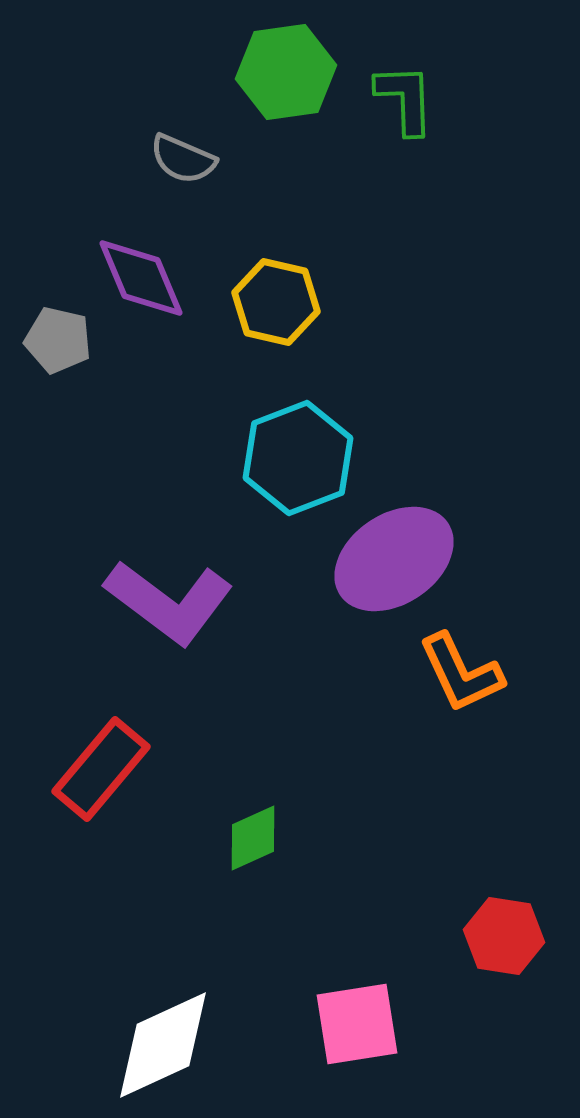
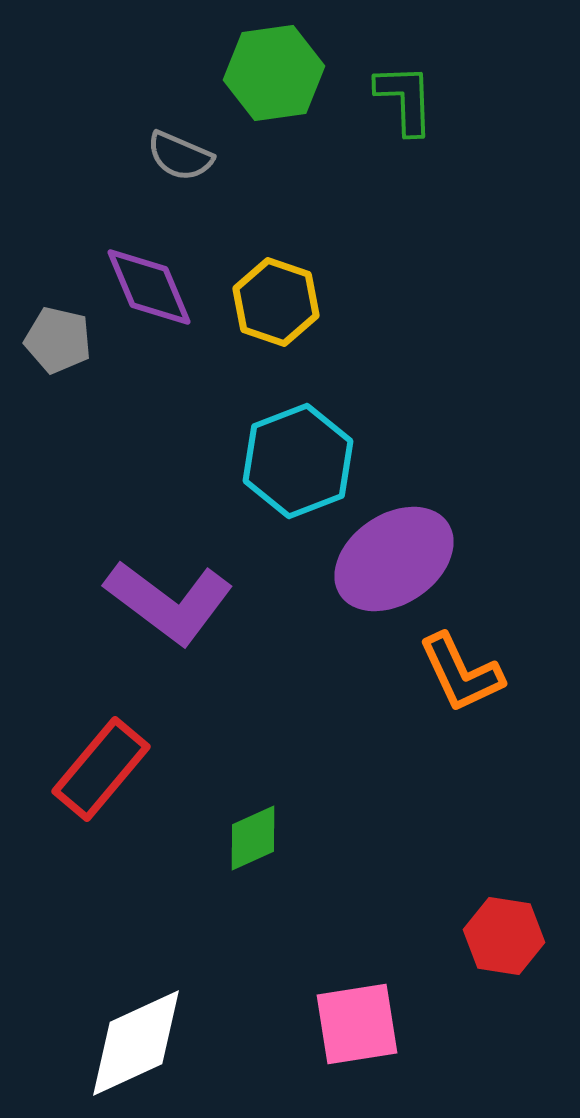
green hexagon: moved 12 px left, 1 px down
gray semicircle: moved 3 px left, 3 px up
purple diamond: moved 8 px right, 9 px down
yellow hexagon: rotated 6 degrees clockwise
cyan hexagon: moved 3 px down
white diamond: moved 27 px left, 2 px up
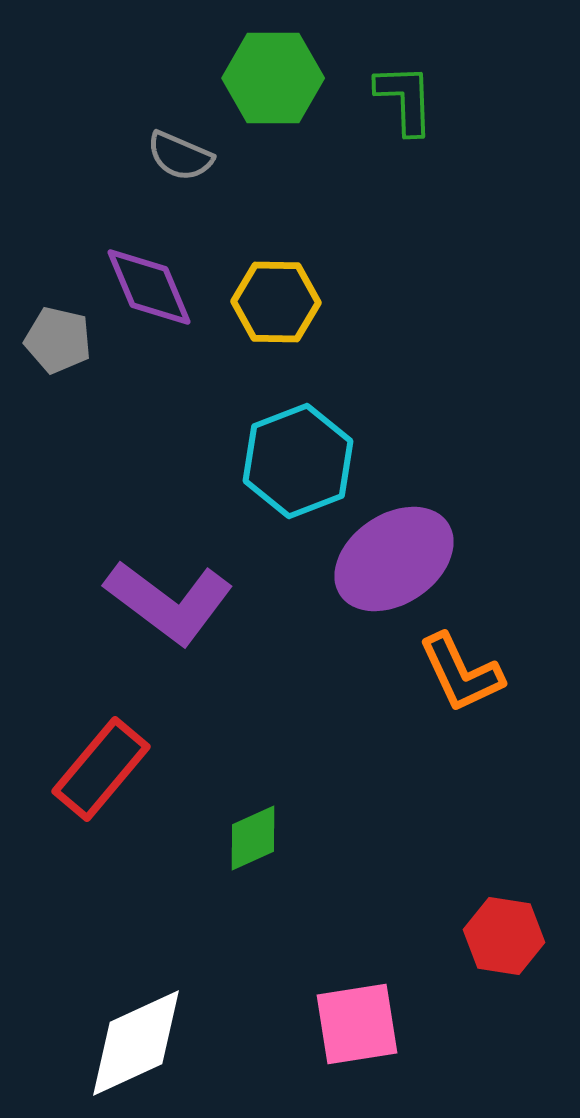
green hexagon: moved 1 px left, 5 px down; rotated 8 degrees clockwise
yellow hexagon: rotated 18 degrees counterclockwise
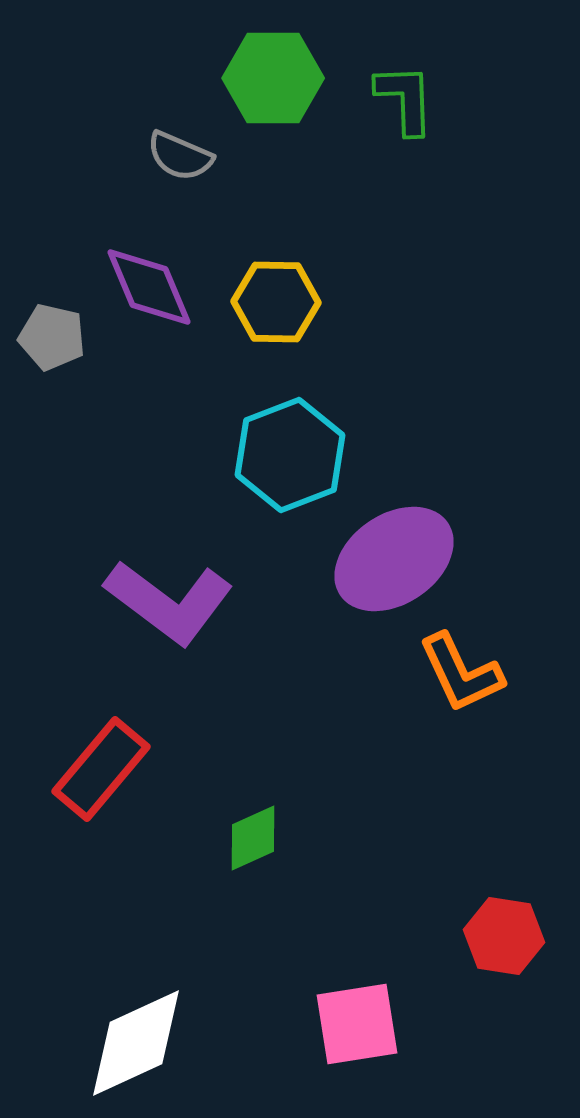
gray pentagon: moved 6 px left, 3 px up
cyan hexagon: moved 8 px left, 6 px up
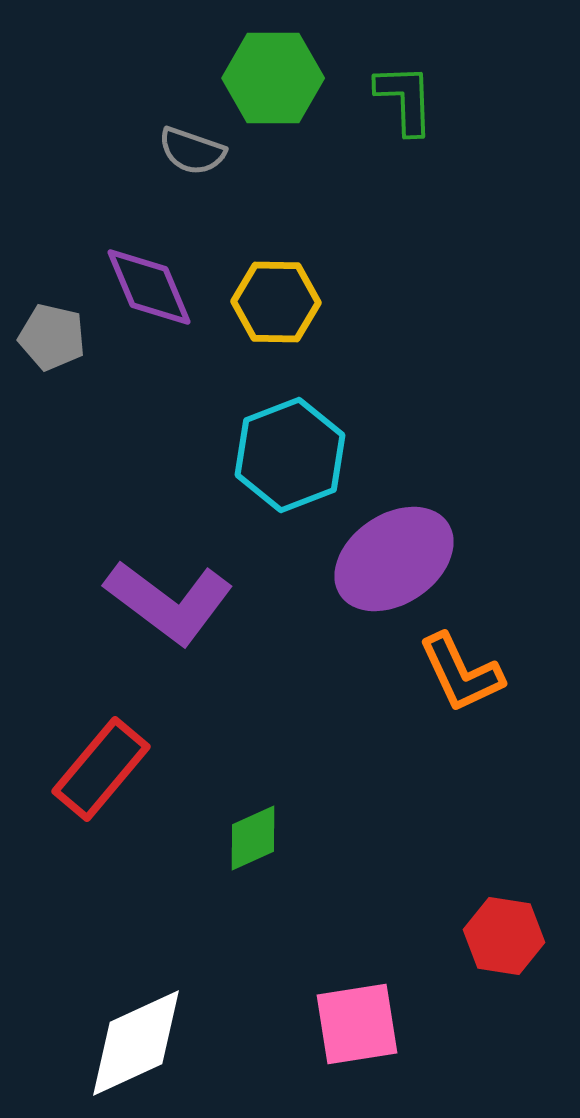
gray semicircle: moved 12 px right, 5 px up; rotated 4 degrees counterclockwise
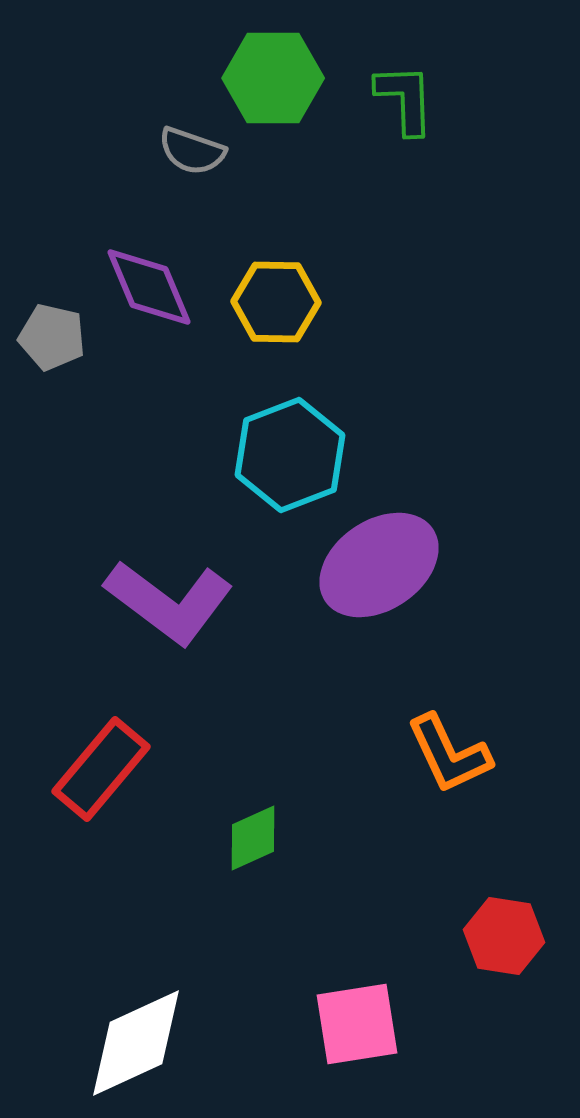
purple ellipse: moved 15 px left, 6 px down
orange L-shape: moved 12 px left, 81 px down
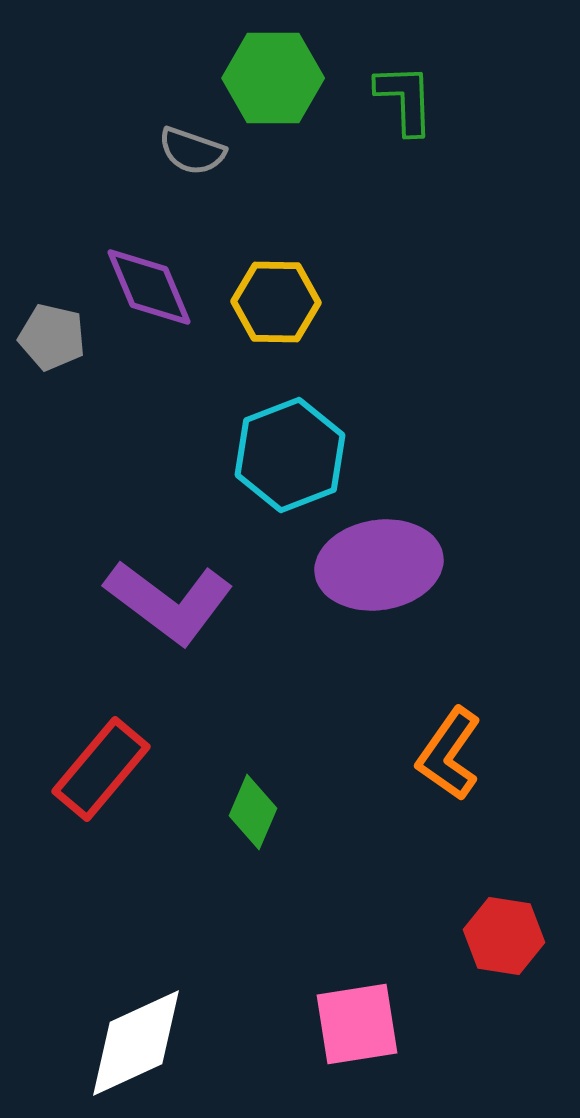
purple ellipse: rotated 25 degrees clockwise
orange L-shape: rotated 60 degrees clockwise
green diamond: moved 26 px up; rotated 42 degrees counterclockwise
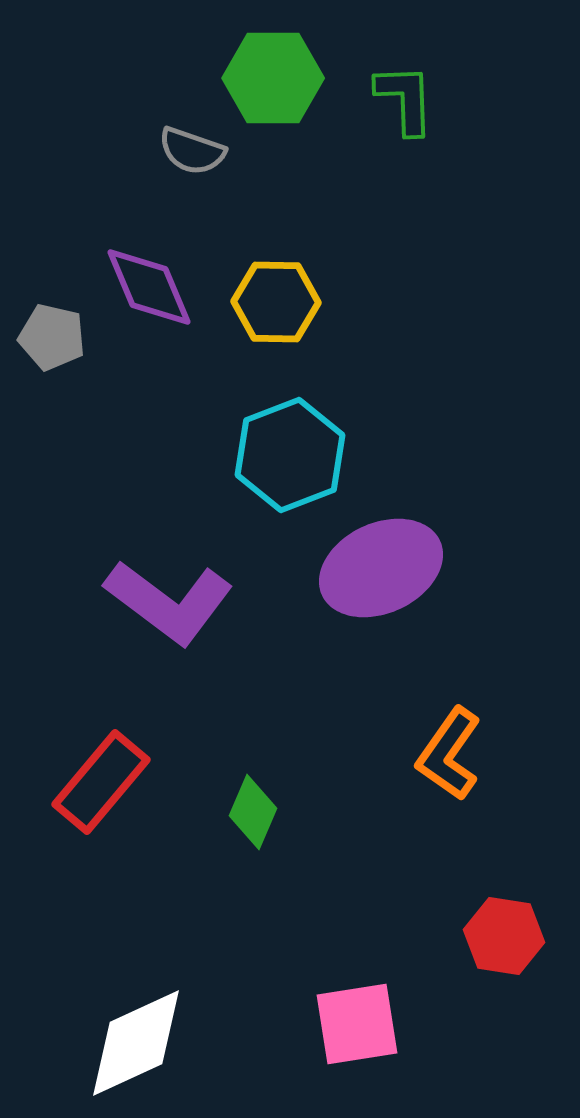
purple ellipse: moved 2 px right, 3 px down; rotated 16 degrees counterclockwise
red rectangle: moved 13 px down
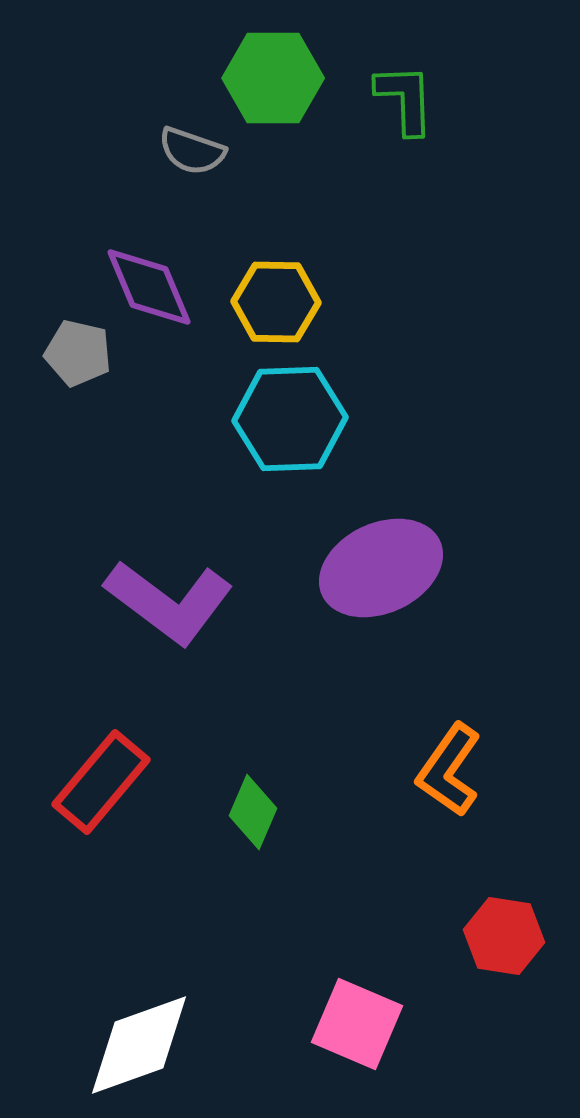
gray pentagon: moved 26 px right, 16 px down
cyan hexagon: moved 36 px up; rotated 19 degrees clockwise
orange L-shape: moved 16 px down
pink square: rotated 32 degrees clockwise
white diamond: moved 3 px right, 2 px down; rotated 5 degrees clockwise
